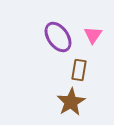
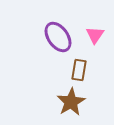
pink triangle: moved 2 px right
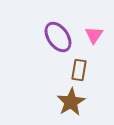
pink triangle: moved 1 px left
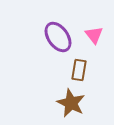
pink triangle: rotated 12 degrees counterclockwise
brown star: moved 1 px down; rotated 16 degrees counterclockwise
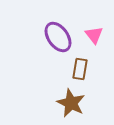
brown rectangle: moved 1 px right, 1 px up
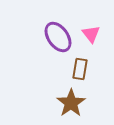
pink triangle: moved 3 px left, 1 px up
brown star: rotated 12 degrees clockwise
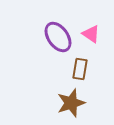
pink triangle: rotated 18 degrees counterclockwise
brown star: rotated 16 degrees clockwise
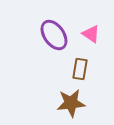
purple ellipse: moved 4 px left, 2 px up
brown star: rotated 12 degrees clockwise
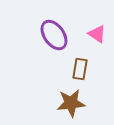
pink triangle: moved 6 px right
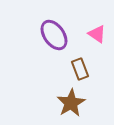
brown rectangle: rotated 30 degrees counterclockwise
brown star: rotated 24 degrees counterclockwise
